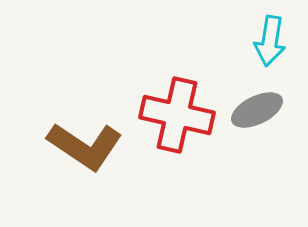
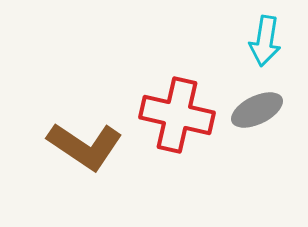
cyan arrow: moved 5 px left
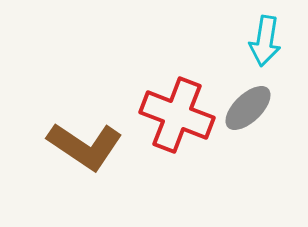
gray ellipse: moved 9 px left, 2 px up; rotated 18 degrees counterclockwise
red cross: rotated 8 degrees clockwise
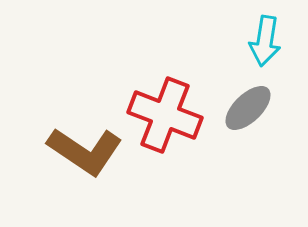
red cross: moved 12 px left
brown L-shape: moved 5 px down
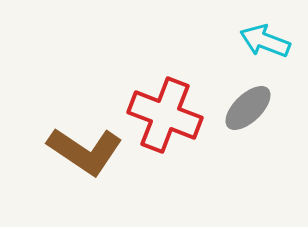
cyan arrow: rotated 102 degrees clockwise
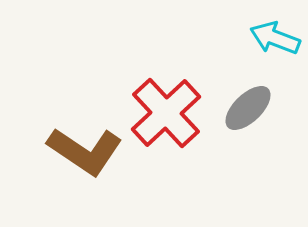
cyan arrow: moved 10 px right, 3 px up
red cross: moved 1 px right, 2 px up; rotated 26 degrees clockwise
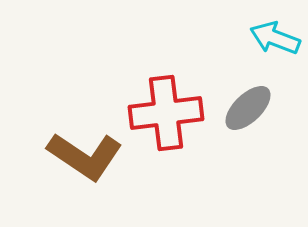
red cross: rotated 36 degrees clockwise
brown L-shape: moved 5 px down
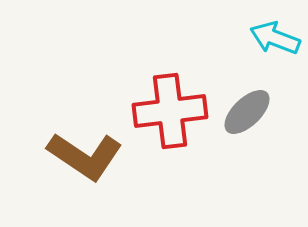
gray ellipse: moved 1 px left, 4 px down
red cross: moved 4 px right, 2 px up
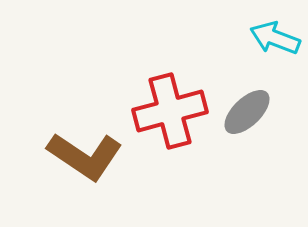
red cross: rotated 8 degrees counterclockwise
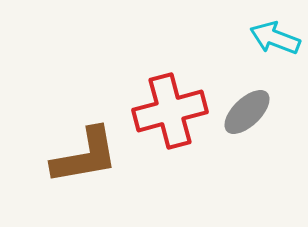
brown L-shape: rotated 44 degrees counterclockwise
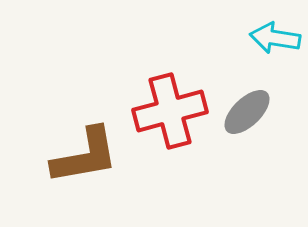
cyan arrow: rotated 12 degrees counterclockwise
